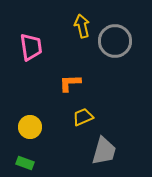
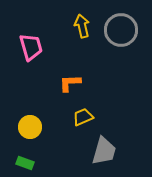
gray circle: moved 6 px right, 11 px up
pink trapezoid: rotated 8 degrees counterclockwise
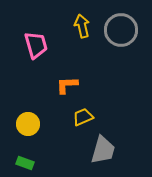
pink trapezoid: moved 5 px right, 2 px up
orange L-shape: moved 3 px left, 2 px down
yellow circle: moved 2 px left, 3 px up
gray trapezoid: moved 1 px left, 1 px up
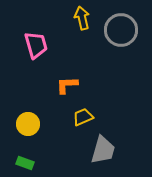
yellow arrow: moved 8 px up
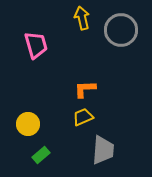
orange L-shape: moved 18 px right, 4 px down
gray trapezoid: rotated 12 degrees counterclockwise
green rectangle: moved 16 px right, 8 px up; rotated 60 degrees counterclockwise
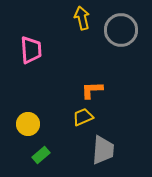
pink trapezoid: moved 5 px left, 5 px down; rotated 12 degrees clockwise
orange L-shape: moved 7 px right, 1 px down
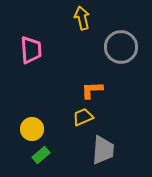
gray circle: moved 17 px down
yellow circle: moved 4 px right, 5 px down
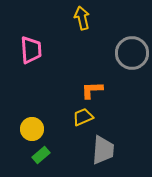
gray circle: moved 11 px right, 6 px down
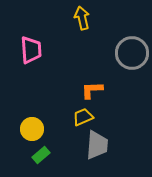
gray trapezoid: moved 6 px left, 5 px up
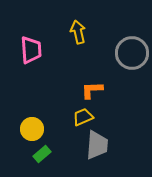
yellow arrow: moved 4 px left, 14 px down
green rectangle: moved 1 px right, 1 px up
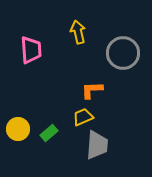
gray circle: moved 9 px left
yellow circle: moved 14 px left
green rectangle: moved 7 px right, 21 px up
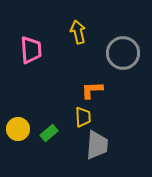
yellow trapezoid: rotated 110 degrees clockwise
